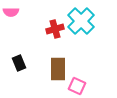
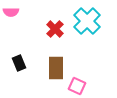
cyan cross: moved 6 px right
red cross: rotated 30 degrees counterclockwise
brown rectangle: moved 2 px left, 1 px up
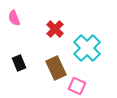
pink semicircle: moved 3 px right, 6 px down; rotated 70 degrees clockwise
cyan cross: moved 27 px down
brown rectangle: rotated 25 degrees counterclockwise
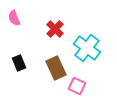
cyan cross: rotated 8 degrees counterclockwise
